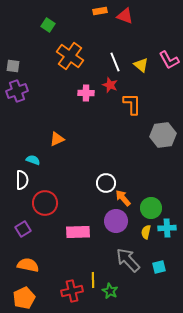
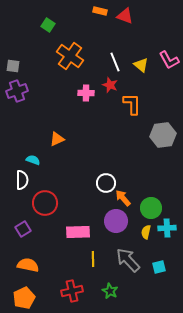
orange rectangle: rotated 24 degrees clockwise
yellow line: moved 21 px up
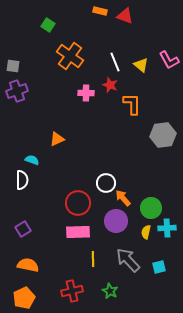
cyan semicircle: moved 1 px left
red circle: moved 33 px right
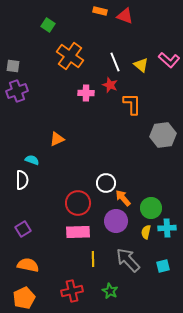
pink L-shape: rotated 20 degrees counterclockwise
cyan square: moved 4 px right, 1 px up
